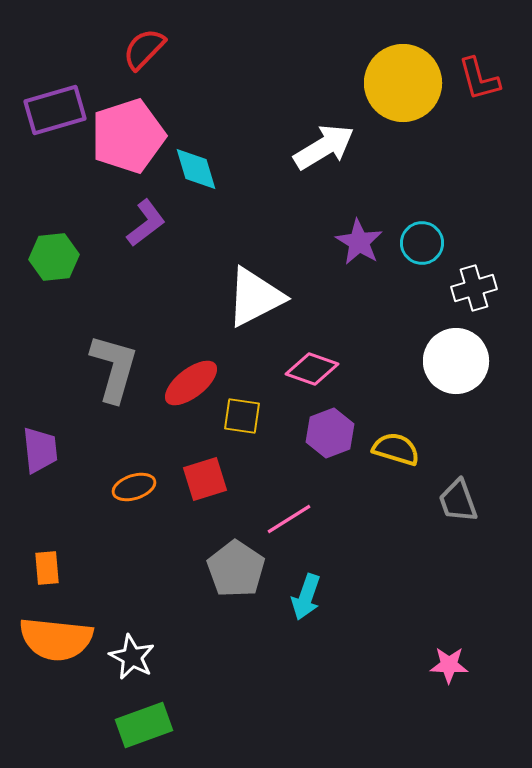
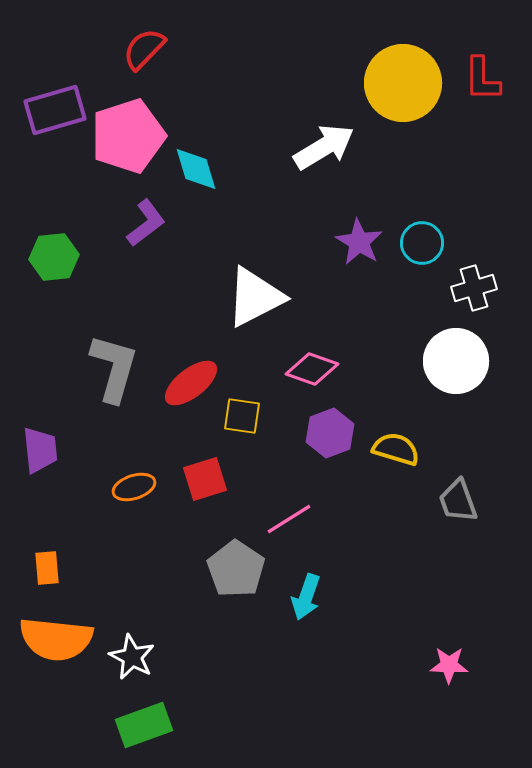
red L-shape: moved 3 px right; rotated 15 degrees clockwise
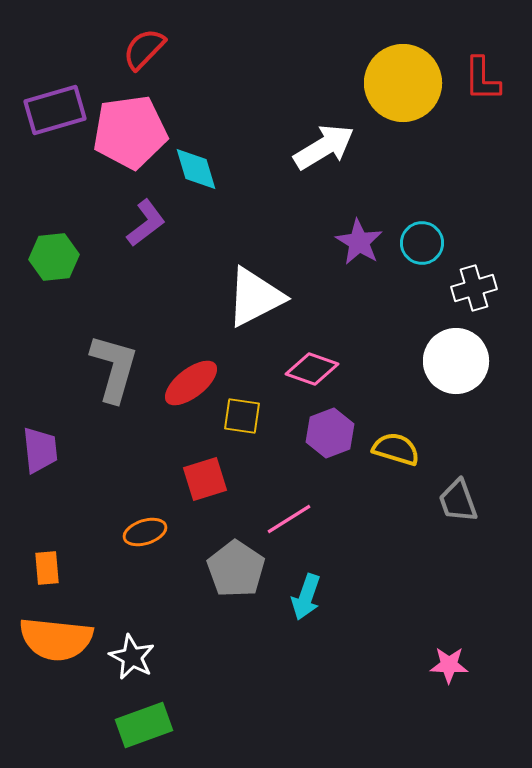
pink pentagon: moved 2 px right, 4 px up; rotated 10 degrees clockwise
orange ellipse: moved 11 px right, 45 px down
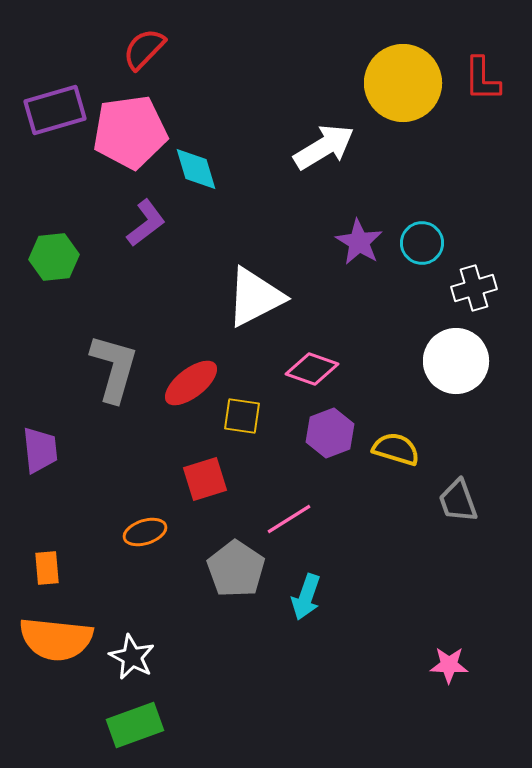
green rectangle: moved 9 px left
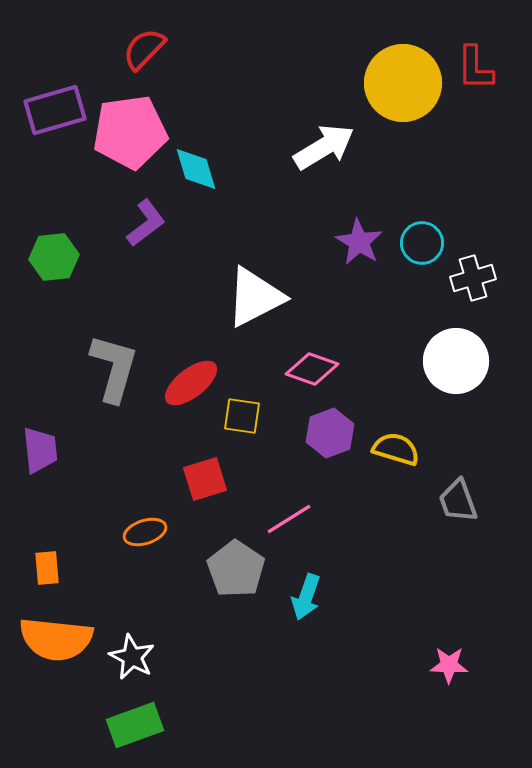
red L-shape: moved 7 px left, 11 px up
white cross: moved 1 px left, 10 px up
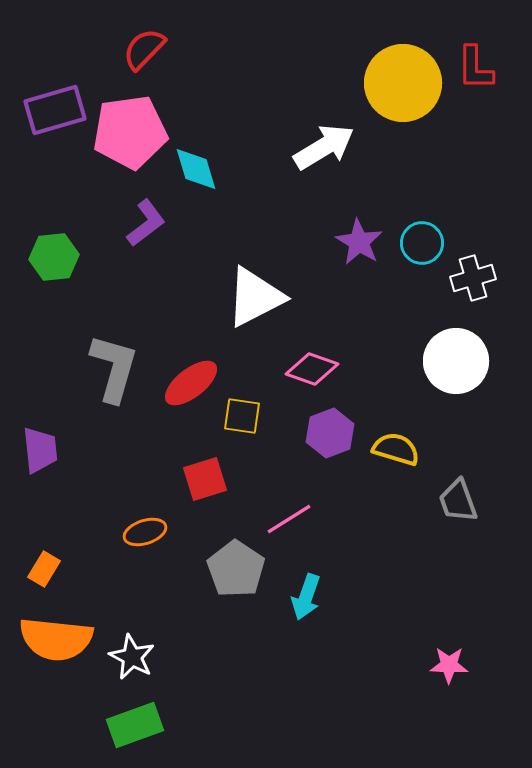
orange rectangle: moved 3 px left, 1 px down; rotated 36 degrees clockwise
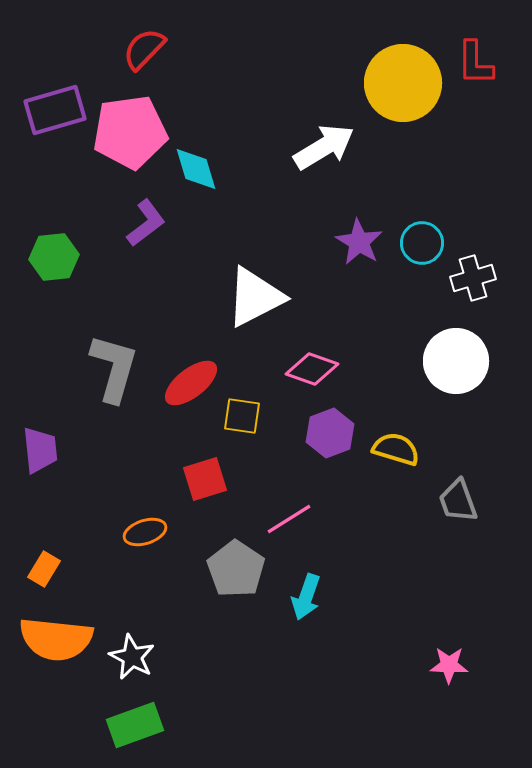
red L-shape: moved 5 px up
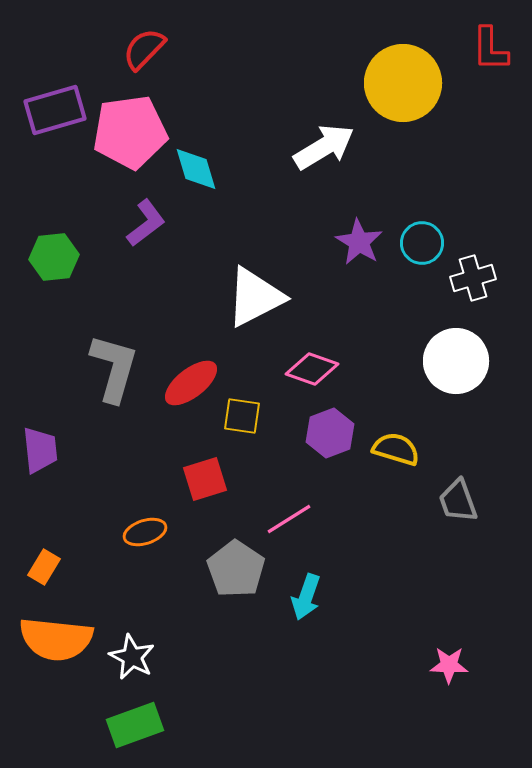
red L-shape: moved 15 px right, 14 px up
orange rectangle: moved 2 px up
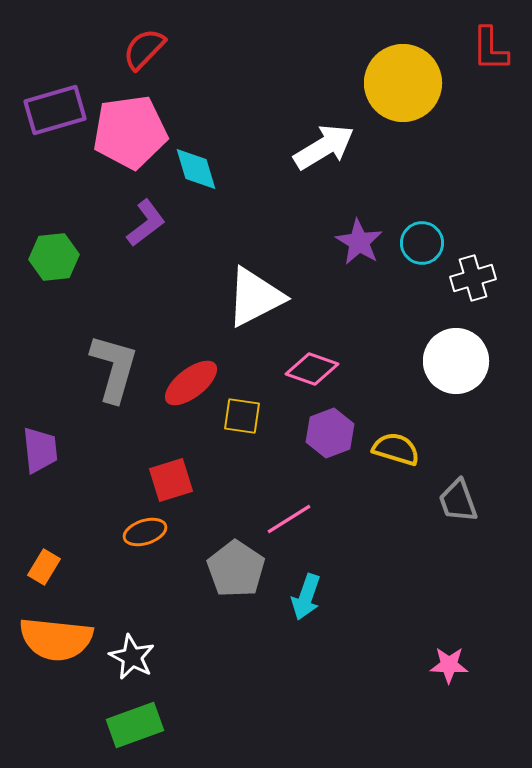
red square: moved 34 px left, 1 px down
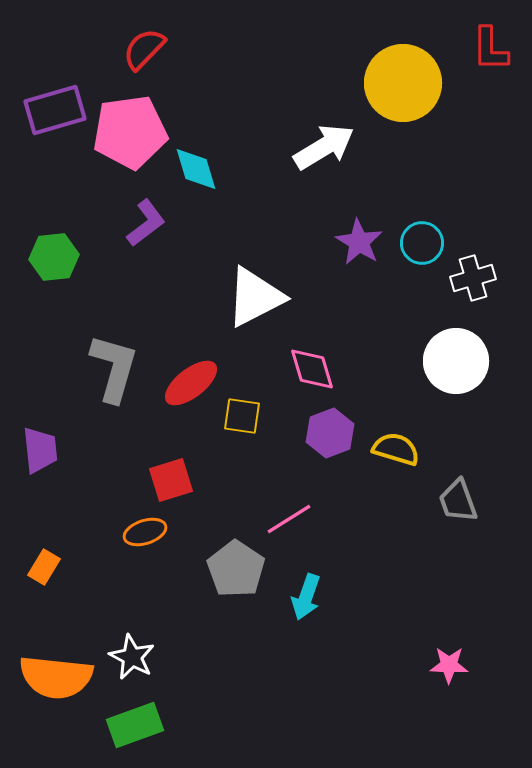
pink diamond: rotated 54 degrees clockwise
orange semicircle: moved 38 px down
